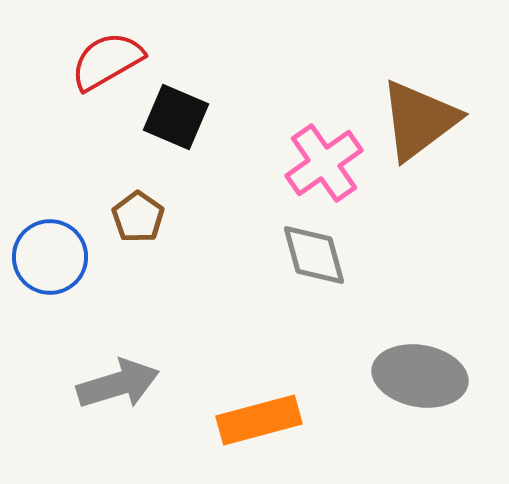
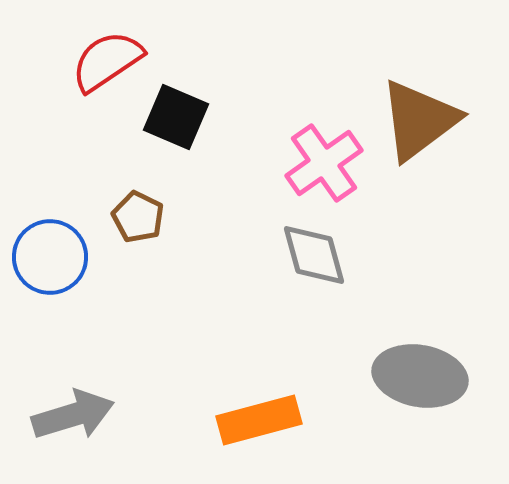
red semicircle: rotated 4 degrees counterclockwise
brown pentagon: rotated 9 degrees counterclockwise
gray arrow: moved 45 px left, 31 px down
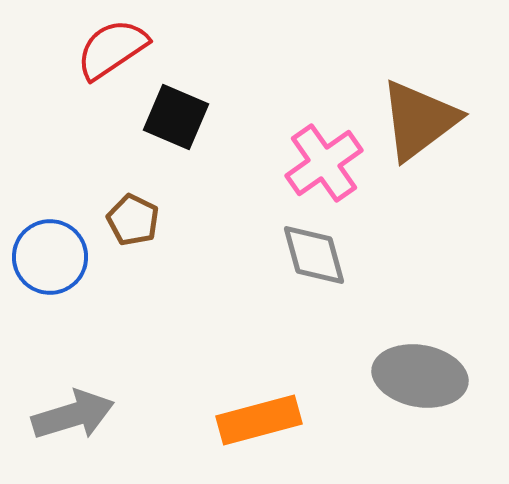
red semicircle: moved 5 px right, 12 px up
brown pentagon: moved 5 px left, 3 px down
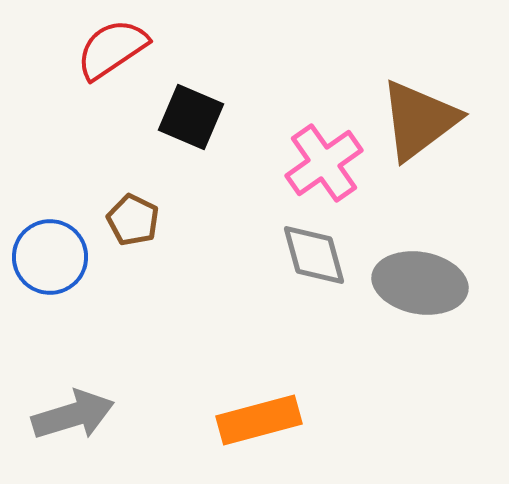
black square: moved 15 px right
gray ellipse: moved 93 px up
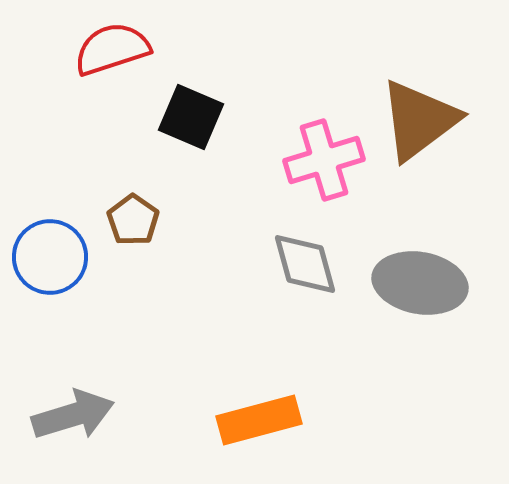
red semicircle: rotated 16 degrees clockwise
pink cross: moved 3 px up; rotated 18 degrees clockwise
brown pentagon: rotated 9 degrees clockwise
gray diamond: moved 9 px left, 9 px down
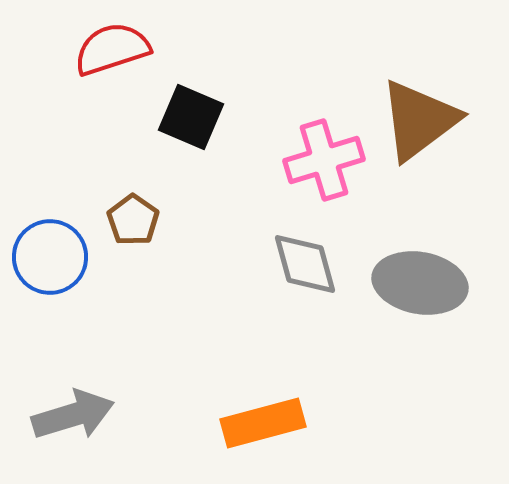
orange rectangle: moved 4 px right, 3 px down
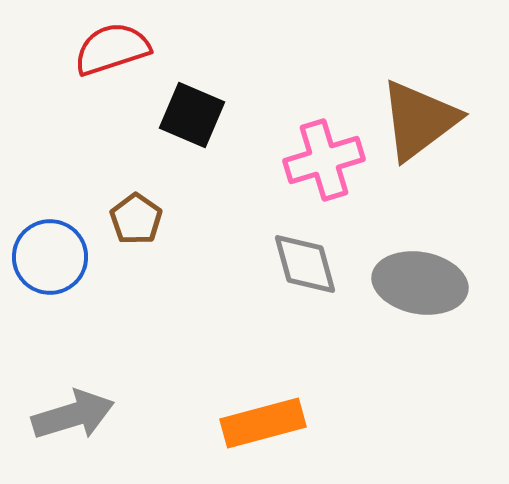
black square: moved 1 px right, 2 px up
brown pentagon: moved 3 px right, 1 px up
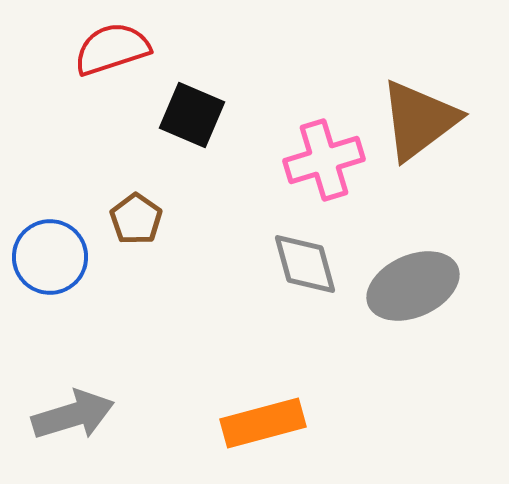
gray ellipse: moved 7 px left, 3 px down; rotated 34 degrees counterclockwise
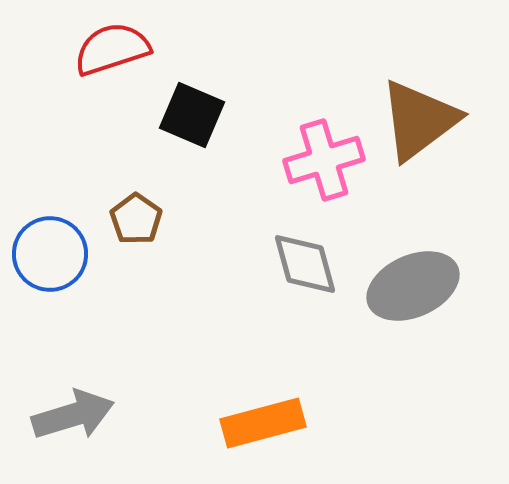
blue circle: moved 3 px up
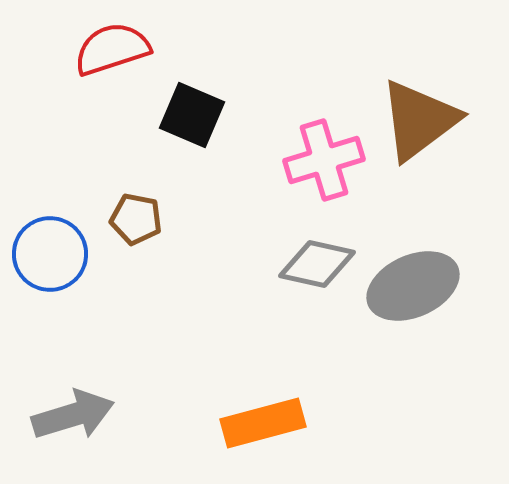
brown pentagon: rotated 24 degrees counterclockwise
gray diamond: moved 12 px right; rotated 62 degrees counterclockwise
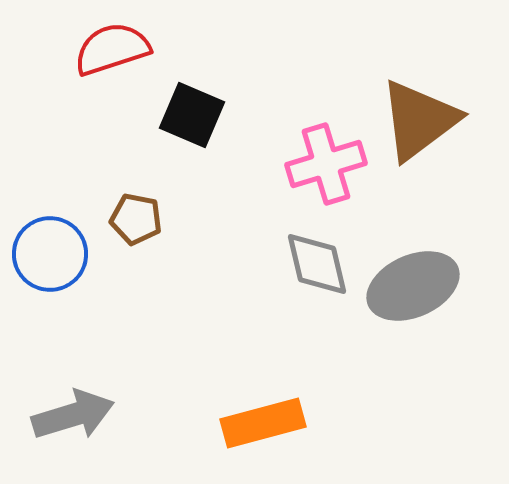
pink cross: moved 2 px right, 4 px down
gray diamond: rotated 64 degrees clockwise
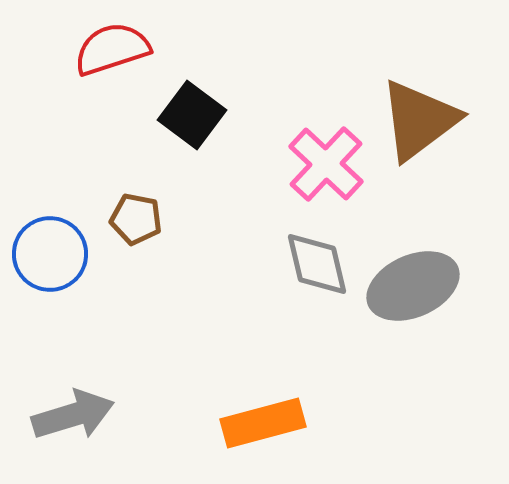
black square: rotated 14 degrees clockwise
pink cross: rotated 30 degrees counterclockwise
